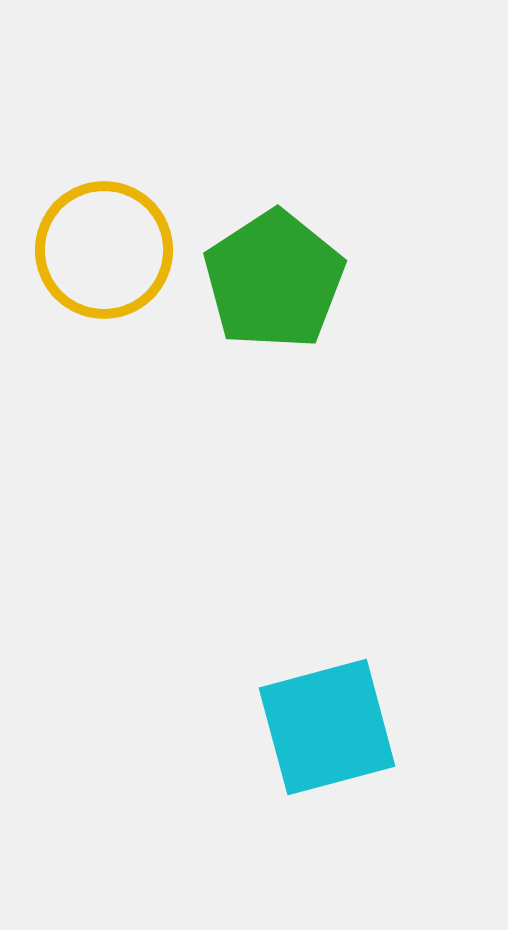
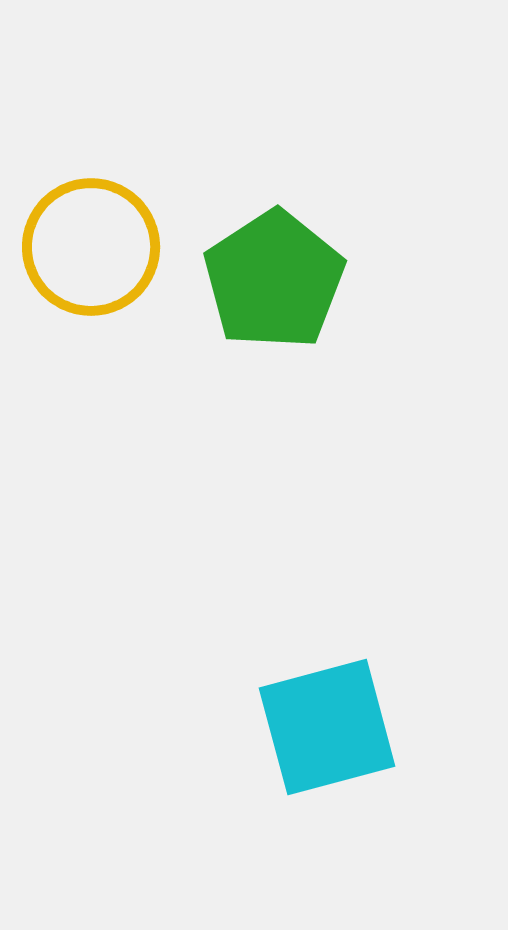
yellow circle: moved 13 px left, 3 px up
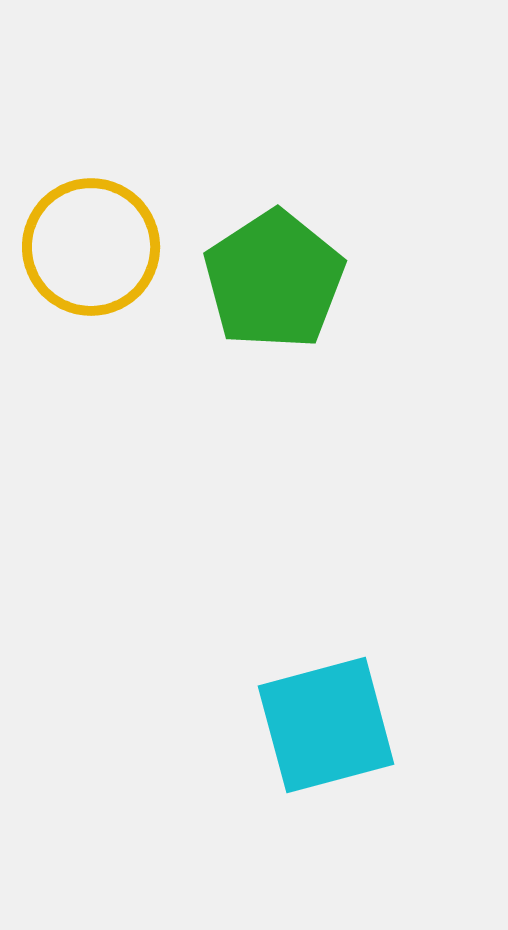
cyan square: moved 1 px left, 2 px up
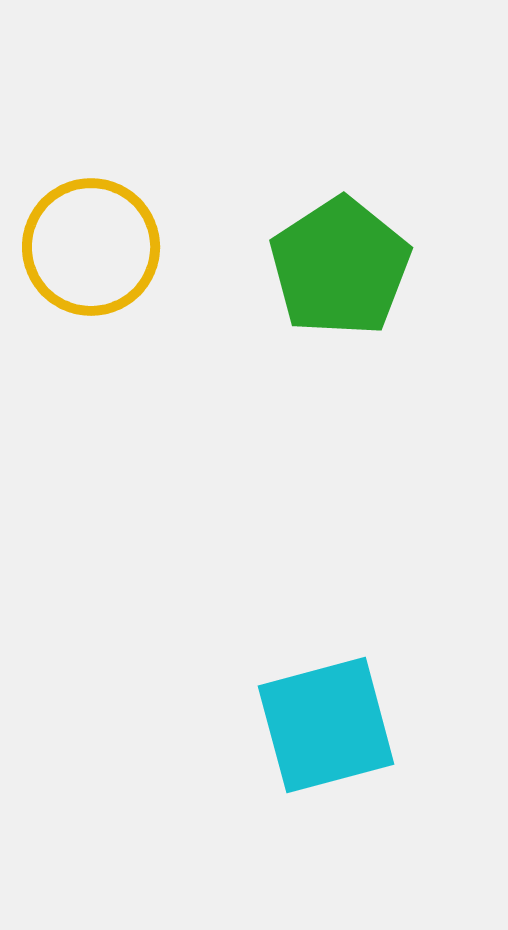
green pentagon: moved 66 px right, 13 px up
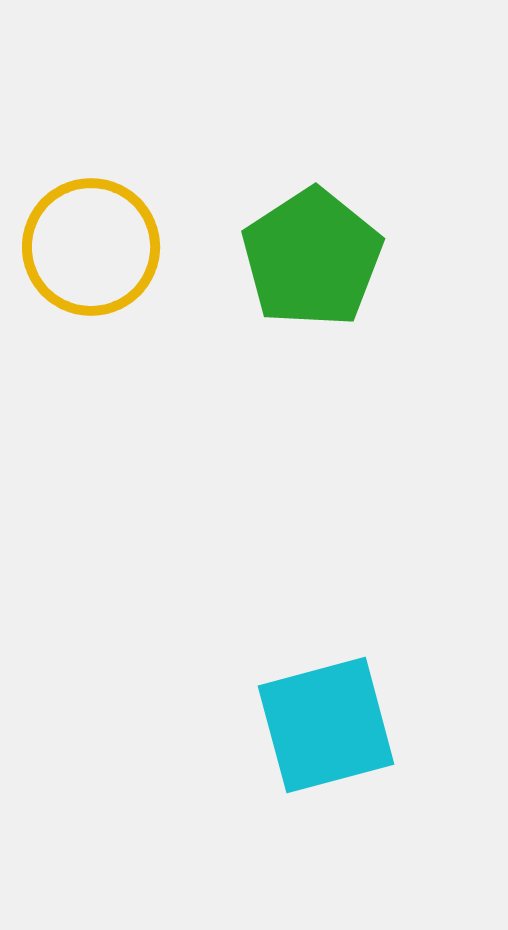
green pentagon: moved 28 px left, 9 px up
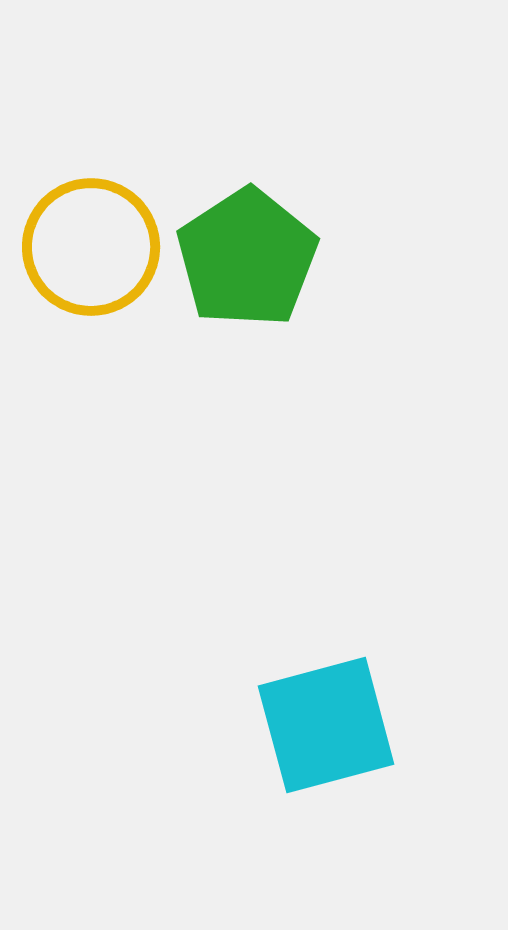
green pentagon: moved 65 px left
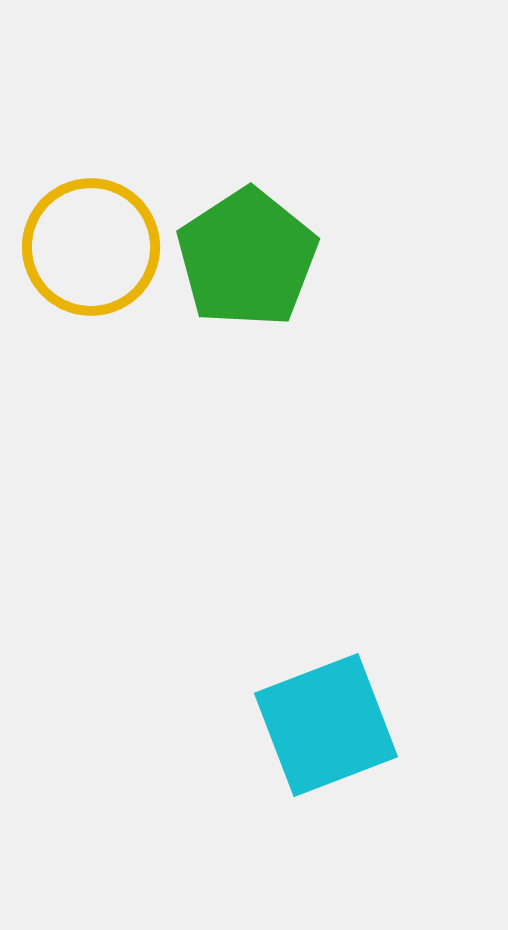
cyan square: rotated 6 degrees counterclockwise
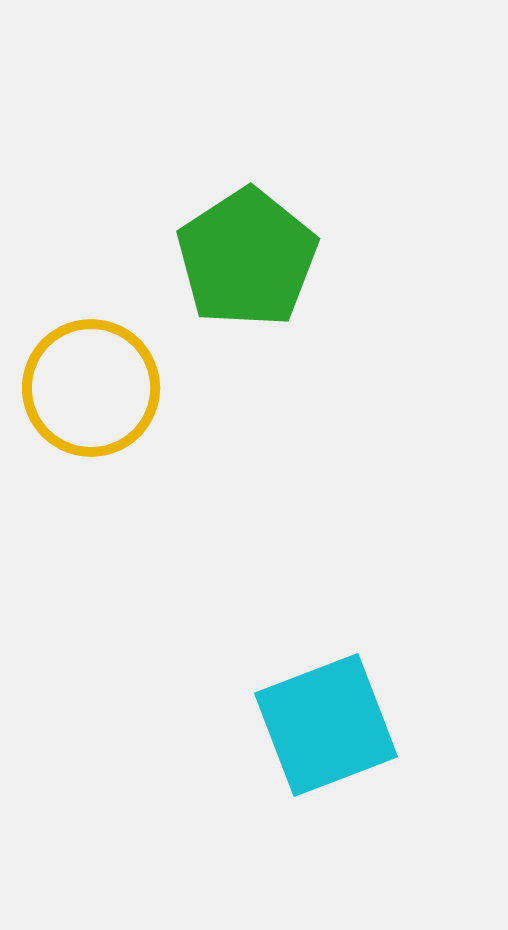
yellow circle: moved 141 px down
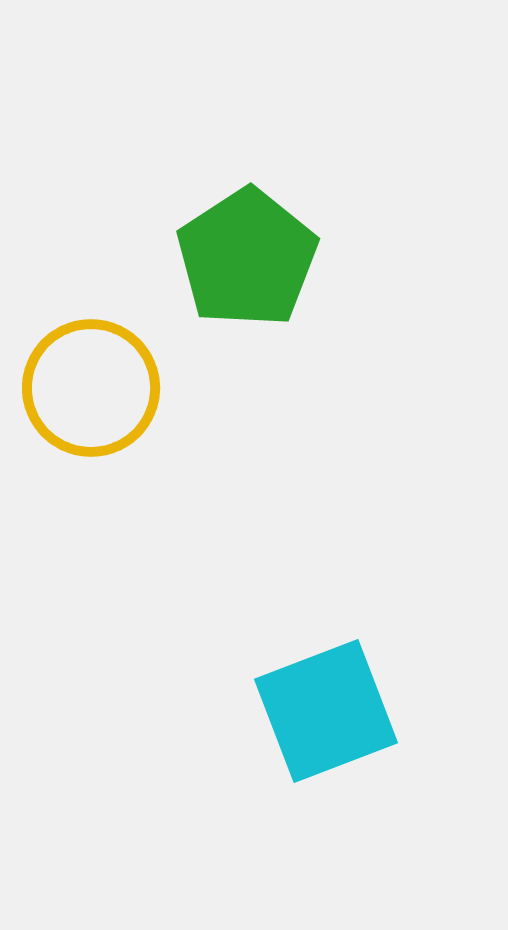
cyan square: moved 14 px up
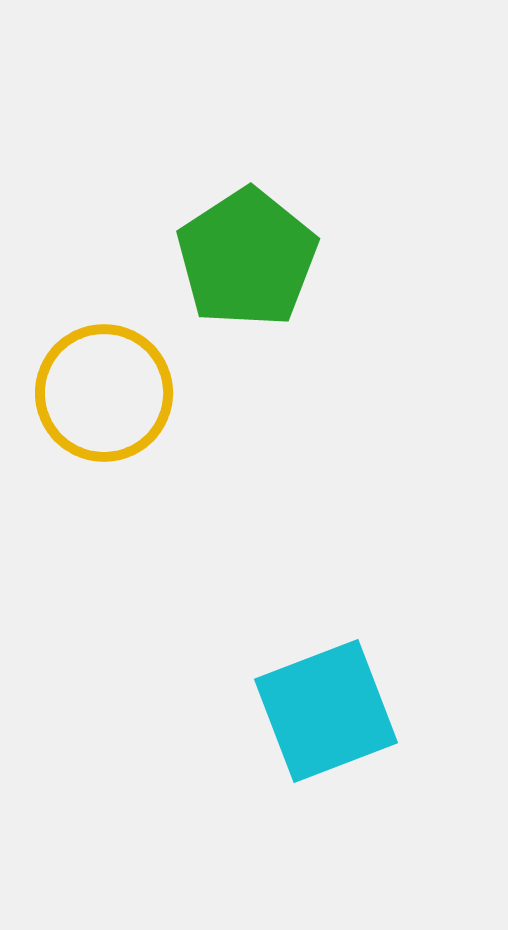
yellow circle: moved 13 px right, 5 px down
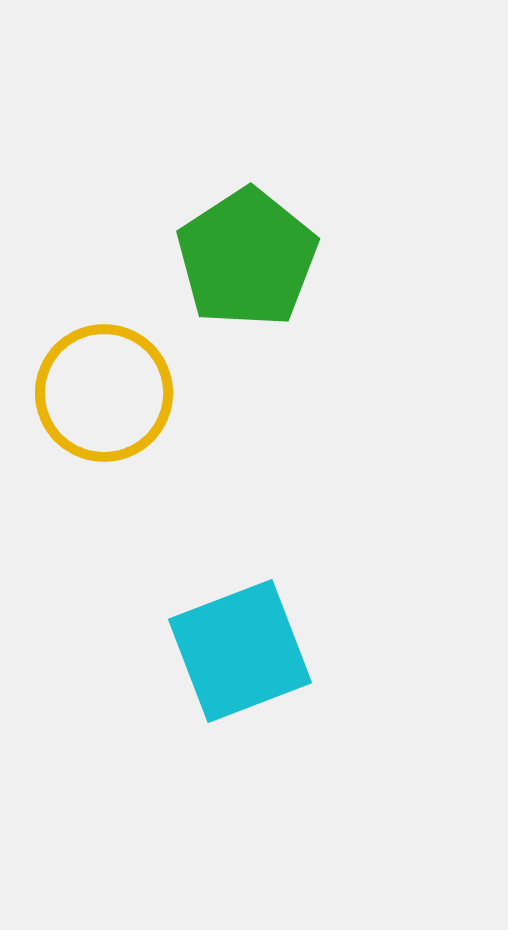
cyan square: moved 86 px left, 60 px up
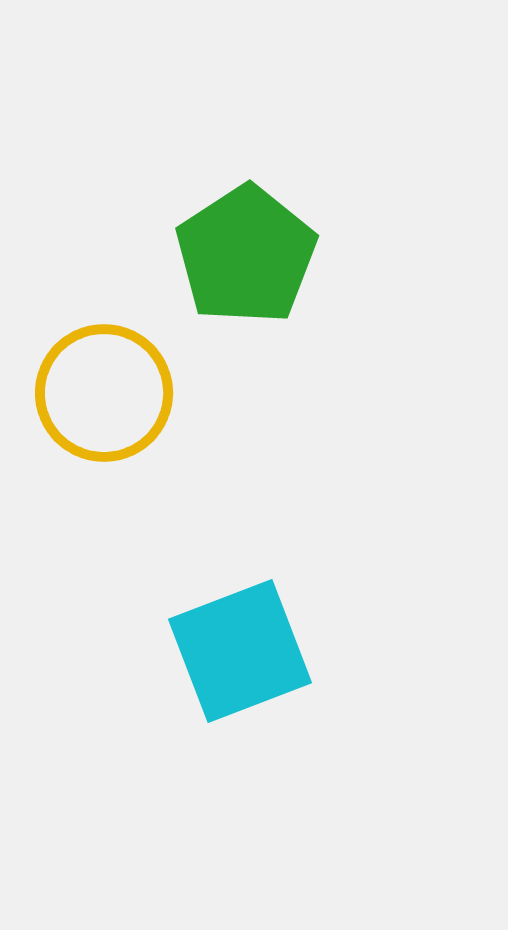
green pentagon: moved 1 px left, 3 px up
